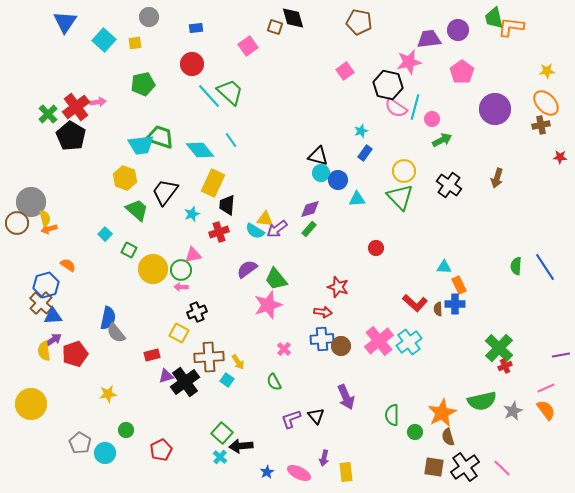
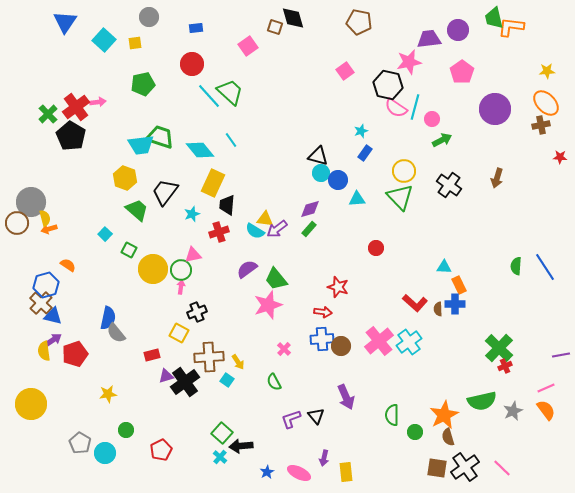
pink arrow at (181, 287): rotated 96 degrees clockwise
blue triangle at (53, 316): rotated 18 degrees clockwise
orange star at (442, 413): moved 2 px right, 2 px down
brown square at (434, 467): moved 3 px right, 1 px down
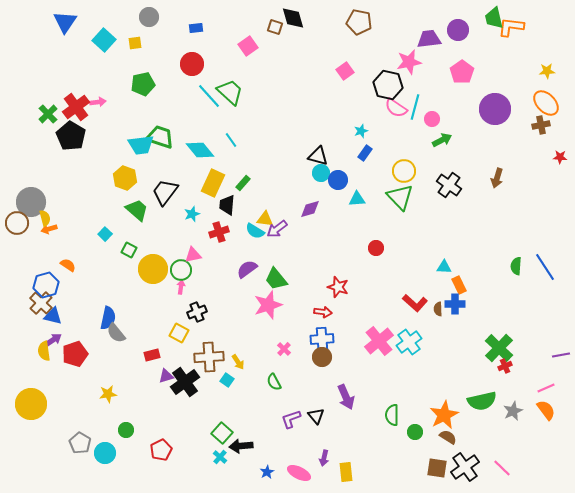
green rectangle at (309, 229): moved 66 px left, 46 px up
brown circle at (341, 346): moved 19 px left, 11 px down
brown semicircle at (448, 437): rotated 138 degrees clockwise
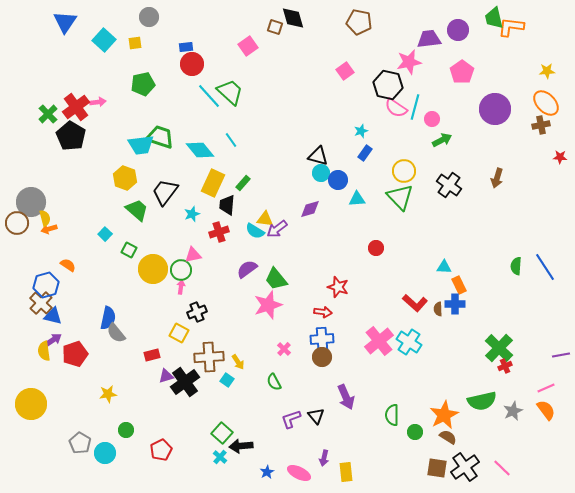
blue rectangle at (196, 28): moved 10 px left, 19 px down
cyan cross at (409, 342): rotated 20 degrees counterclockwise
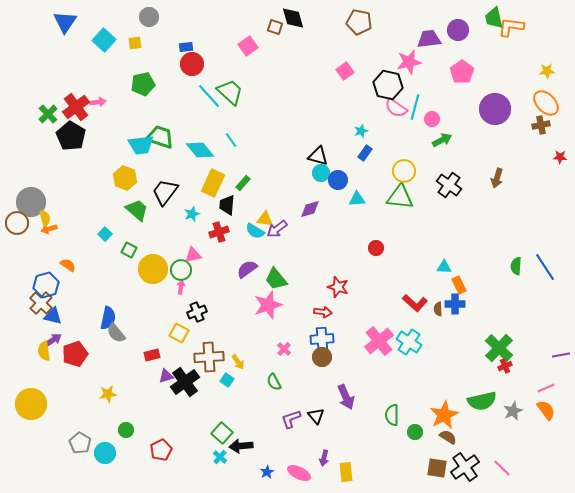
green triangle at (400, 197): rotated 40 degrees counterclockwise
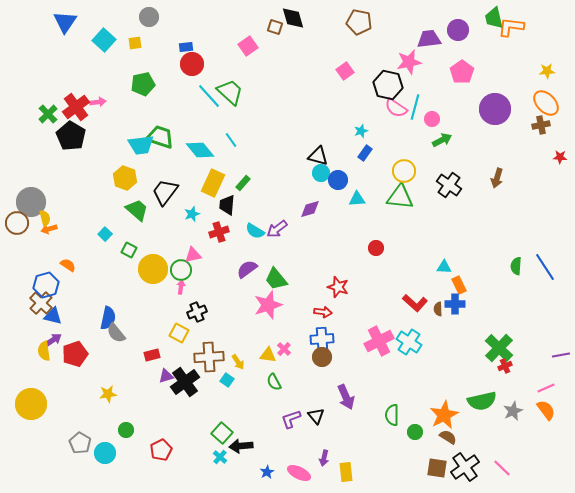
yellow triangle at (265, 219): moved 3 px right, 136 px down
pink cross at (379, 341): rotated 12 degrees clockwise
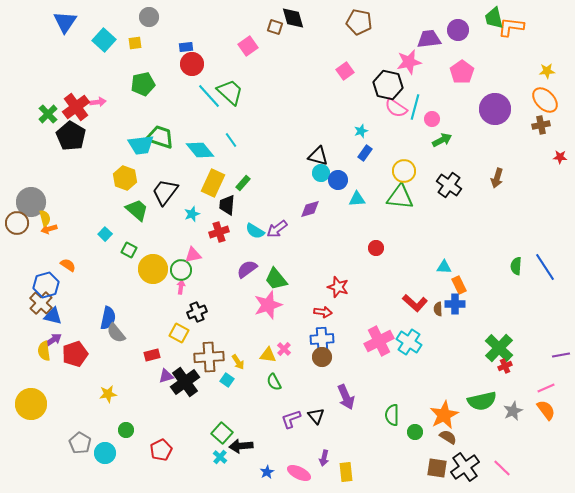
orange ellipse at (546, 103): moved 1 px left, 3 px up
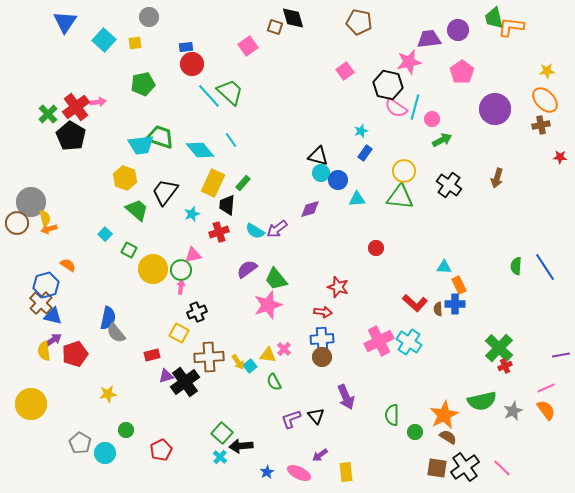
cyan square at (227, 380): moved 23 px right, 14 px up; rotated 16 degrees clockwise
purple arrow at (324, 458): moved 4 px left, 3 px up; rotated 42 degrees clockwise
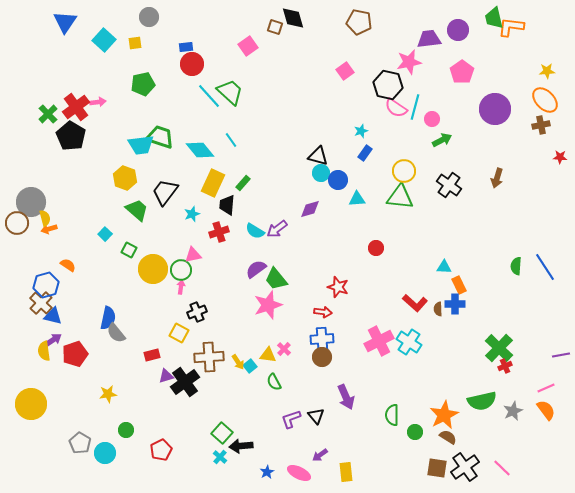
purple semicircle at (247, 269): moved 9 px right
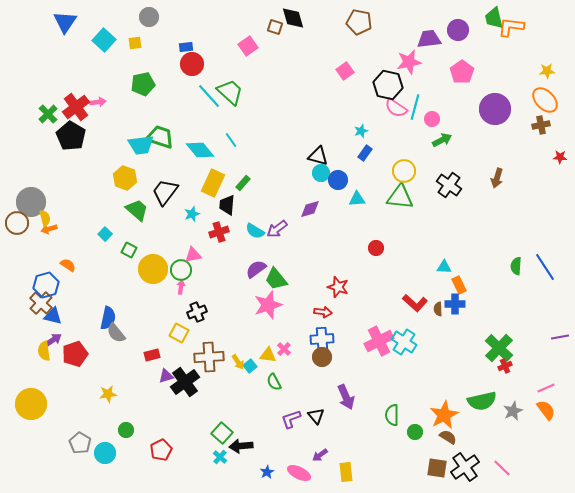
cyan cross at (409, 342): moved 5 px left
purple line at (561, 355): moved 1 px left, 18 px up
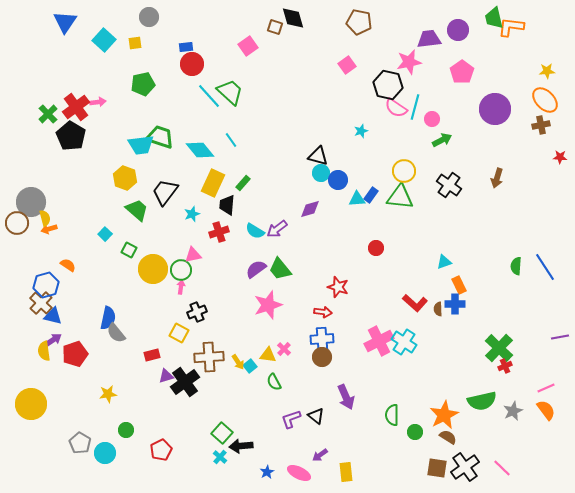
pink square at (345, 71): moved 2 px right, 6 px up
blue rectangle at (365, 153): moved 6 px right, 42 px down
cyan triangle at (444, 267): moved 5 px up; rotated 21 degrees counterclockwise
green trapezoid at (276, 279): moved 4 px right, 10 px up
black triangle at (316, 416): rotated 12 degrees counterclockwise
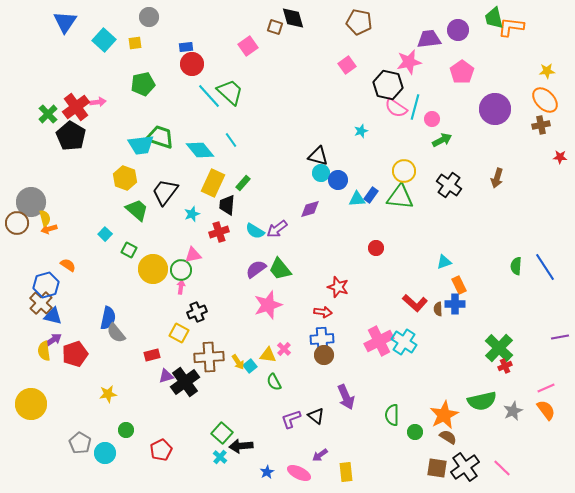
brown circle at (322, 357): moved 2 px right, 2 px up
